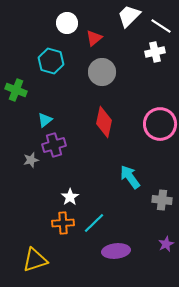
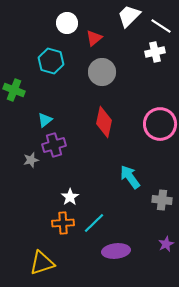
green cross: moved 2 px left
yellow triangle: moved 7 px right, 3 px down
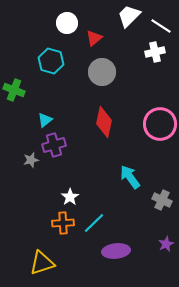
gray cross: rotated 18 degrees clockwise
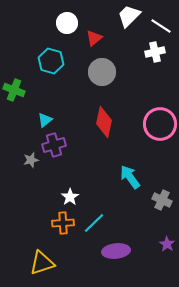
purple star: moved 1 px right; rotated 14 degrees counterclockwise
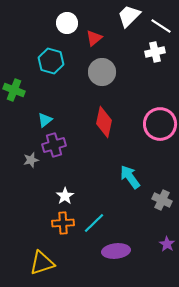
white star: moved 5 px left, 1 px up
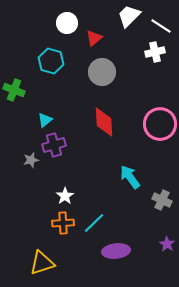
red diamond: rotated 16 degrees counterclockwise
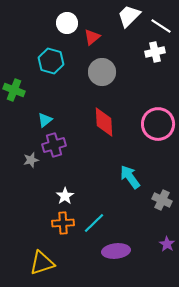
red triangle: moved 2 px left, 1 px up
pink circle: moved 2 px left
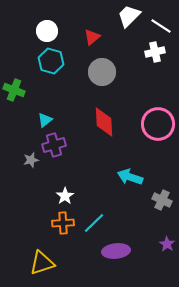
white circle: moved 20 px left, 8 px down
cyan arrow: rotated 35 degrees counterclockwise
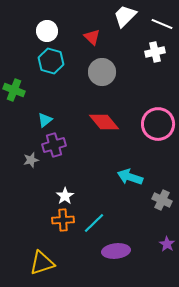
white trapezoid: moved 4 px left
white line: moved 1 px right, 2 px up; rotated 10 degrees counterclockwise
red triangle: rotated 36 degrees counterclockwise
red diamond: rotated 36 degrees counterclockwise
orange cross: moved 3 px up
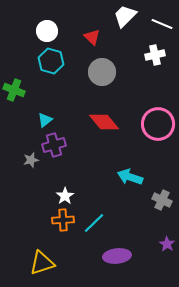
white cross: moved 3 px down
purple ellipse: moved 1 px right, 5 px down
